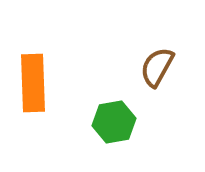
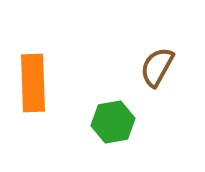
green hexagon: moved 1 px left
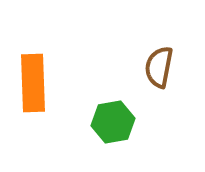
brown semicircle: moved 2 px right; rotated 18 degrees counterclockwise
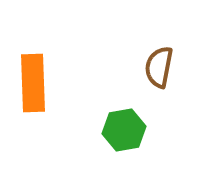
green hexagon: moved 11 px right, 8 px down
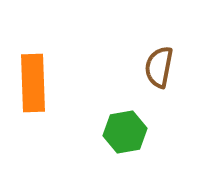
green hexagon: moved 1 px right, 2 px down
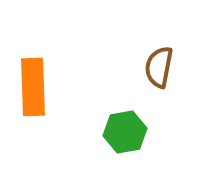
orange rectangle: moved 4 px down
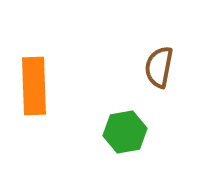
orange rectangle: moved 1 px right, 1 px up
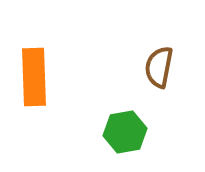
orange rectangle: moved 9 px up
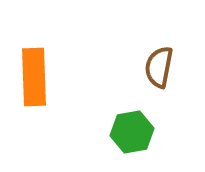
green hexagon: moved 7 px right
